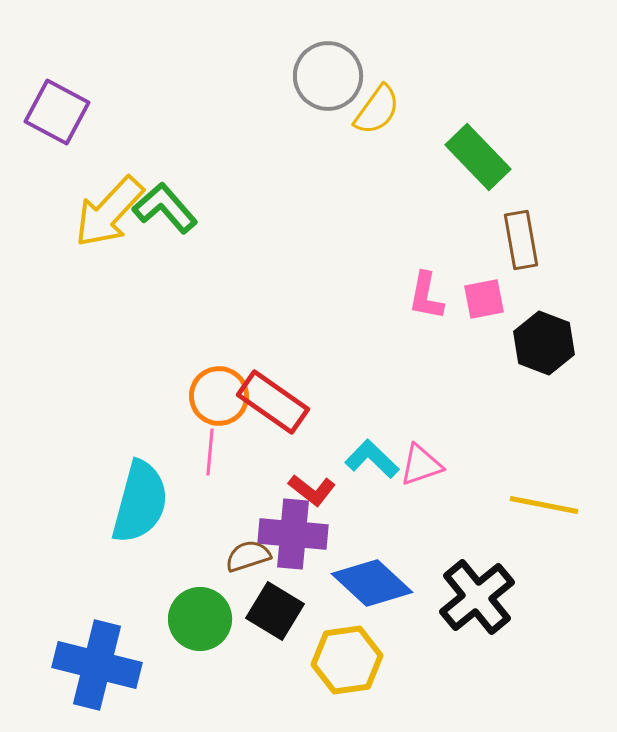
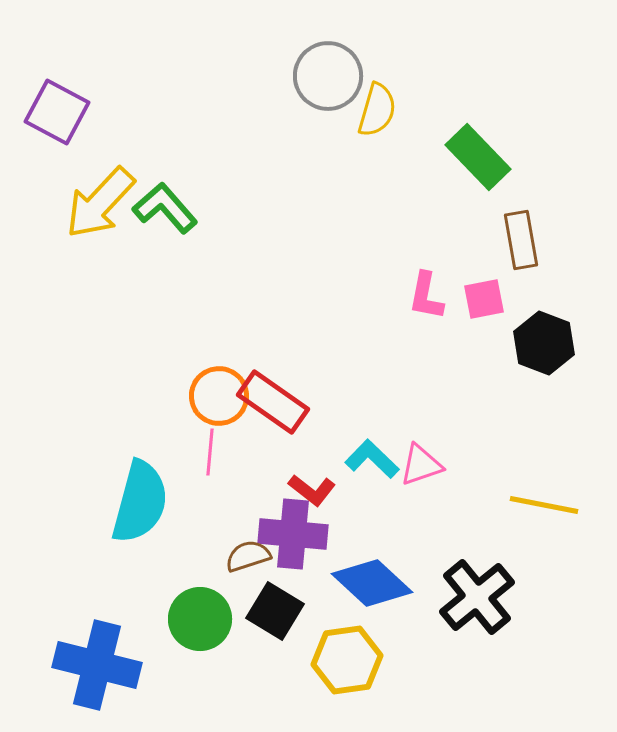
yellow semicircle: rotated 20 degrees counterclockwise
yellow arrow: moved 9 px left, 9 px up
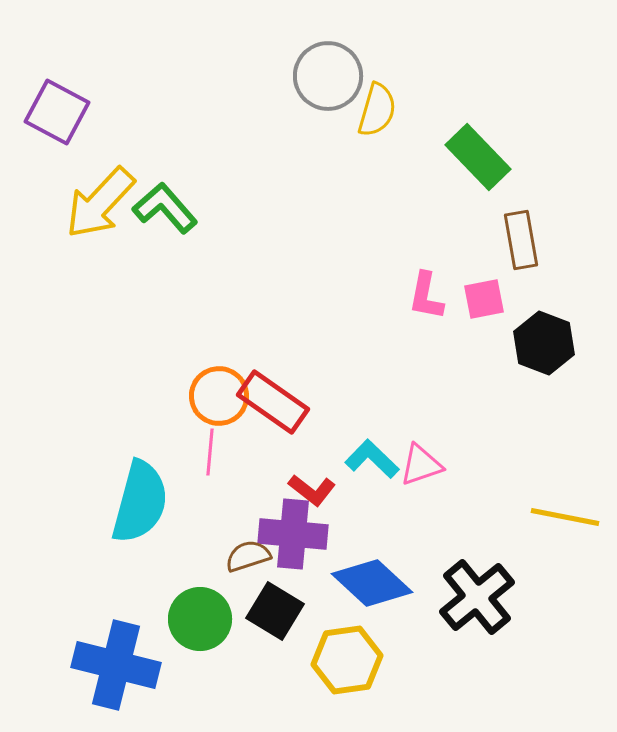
yellow line: moved 21 px right, 12 px down
blue cross: moved 19 px right
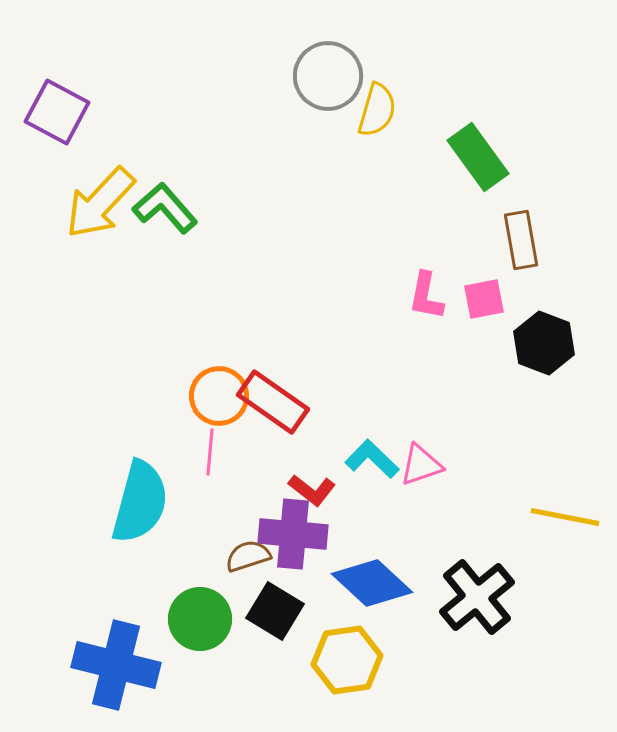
green rectangle: rotated 8 degrees clockwise
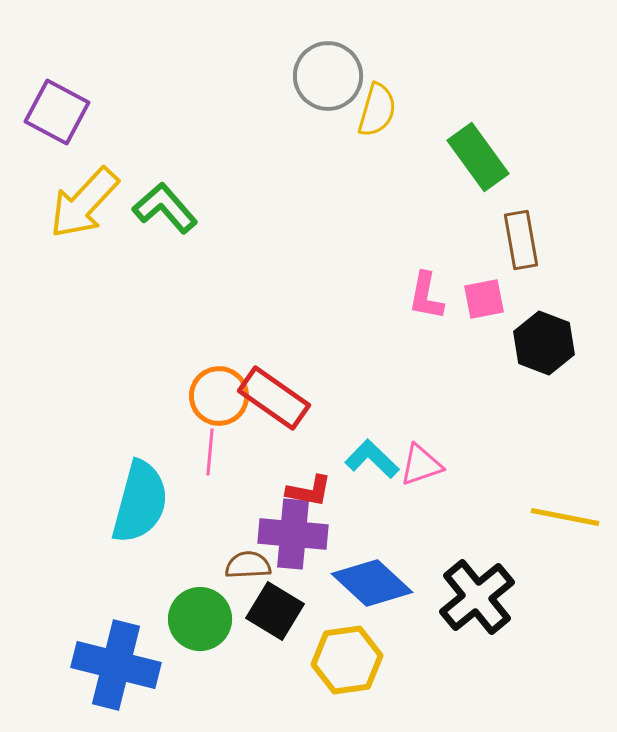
yellow arrow: moved 16 px left
red rectangle: moved 1 px right, 4 px up
red L-shape: moved 3 px left, 1 px down; rotated 27 degrees counterclockwise
brown semicircle: moved 9 px down; rotated 15 degrees clockwise
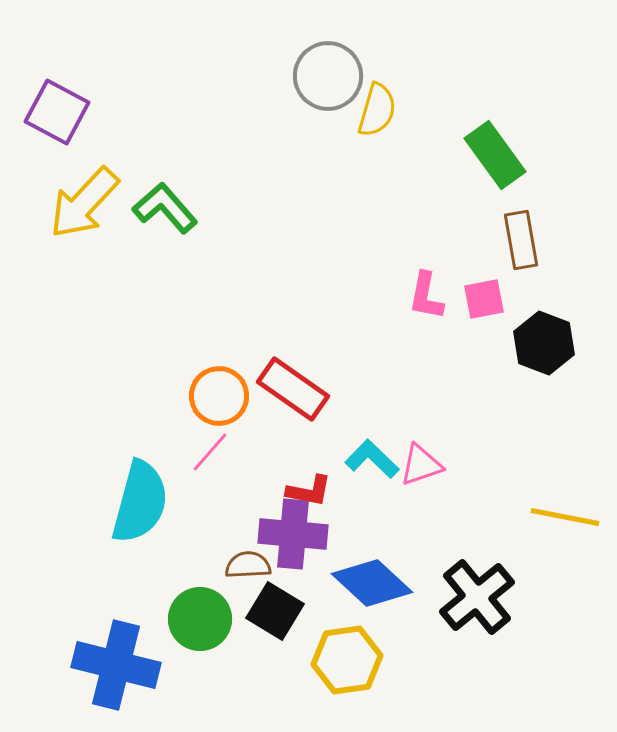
green rectangle: moved 17 px right, 2 px up
red rectangle: moved 19 px right, 9 px up
pink line: rotated 36 degrees clockwise
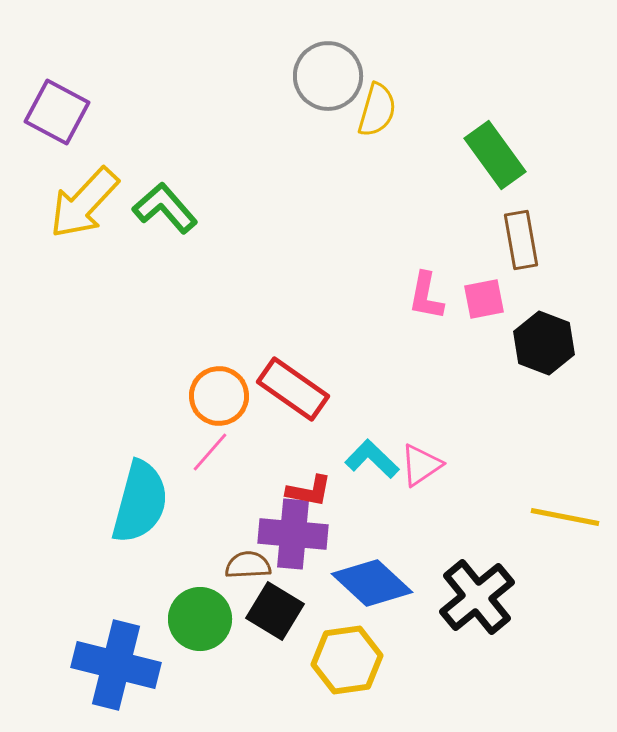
pink triangle: rotated 15 degrees counterclockwise
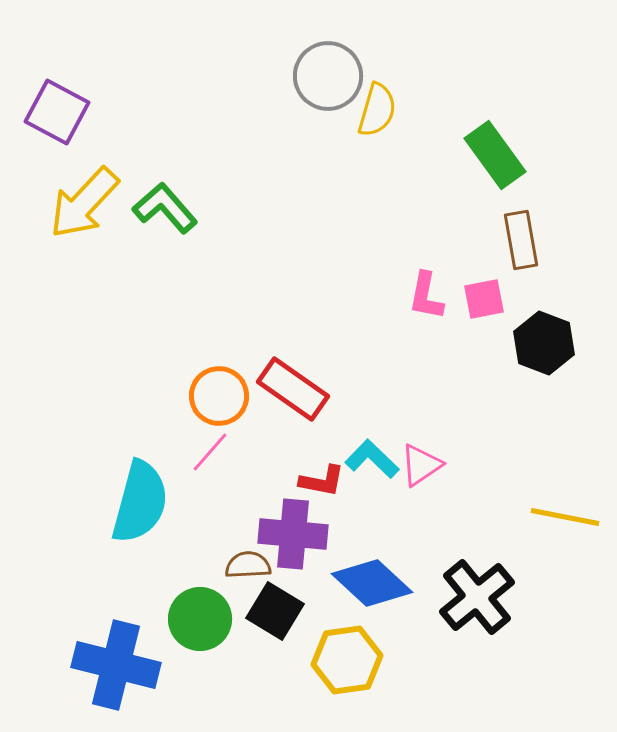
red L-shape: moved 13 px right, 10 px up
